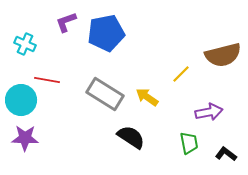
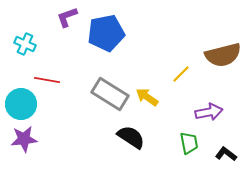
purple L-shape: moved 1 px right, 5 px up
gray rectangle: moved 5 px right
cyan circle: moved 4 px down
purple star: moved 1 px left, 1 px down; rotated 8 degrees counterclockwise
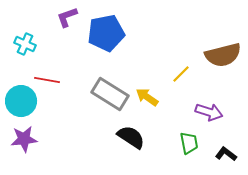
cyan circle: moved 3 px up
purple arrow: rotated 28 degrees clockwise
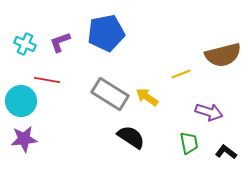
purple L-shape: moved 7 px left, 25 px down
yellow line: rotated 24 degrees clockwise
black L-shape: moved 2 px up
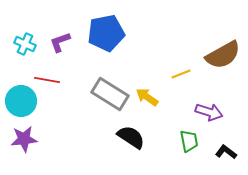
brown semicircle: rotated 15 degrees counterclockwise
green trapezoid: moved 2 px up
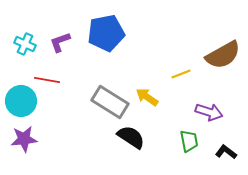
gray rectangle: moved 8 px down
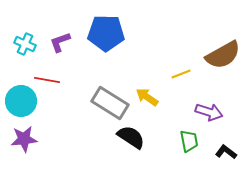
blue pentagon: rotated 12 degrees clockwise
gray rectangle: moved 1 px down
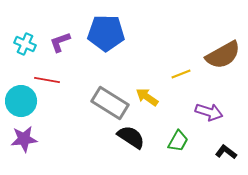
green trapezoid: moved 11 px left; rotated 40 degrees clockwise
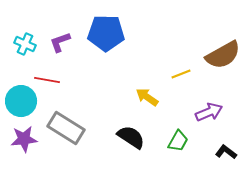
gray rectangle: moved 44 px left, 25 px down
purple arrow: rotated 40 degrees counterclockwise
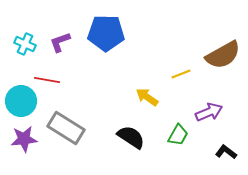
green trapezoid: moved 6 px up
